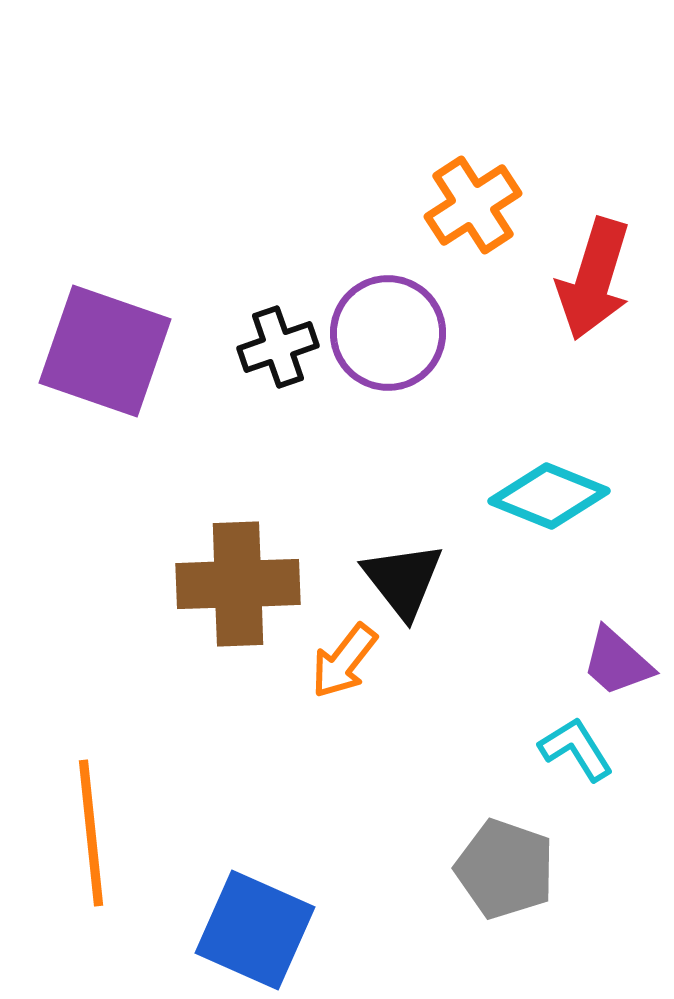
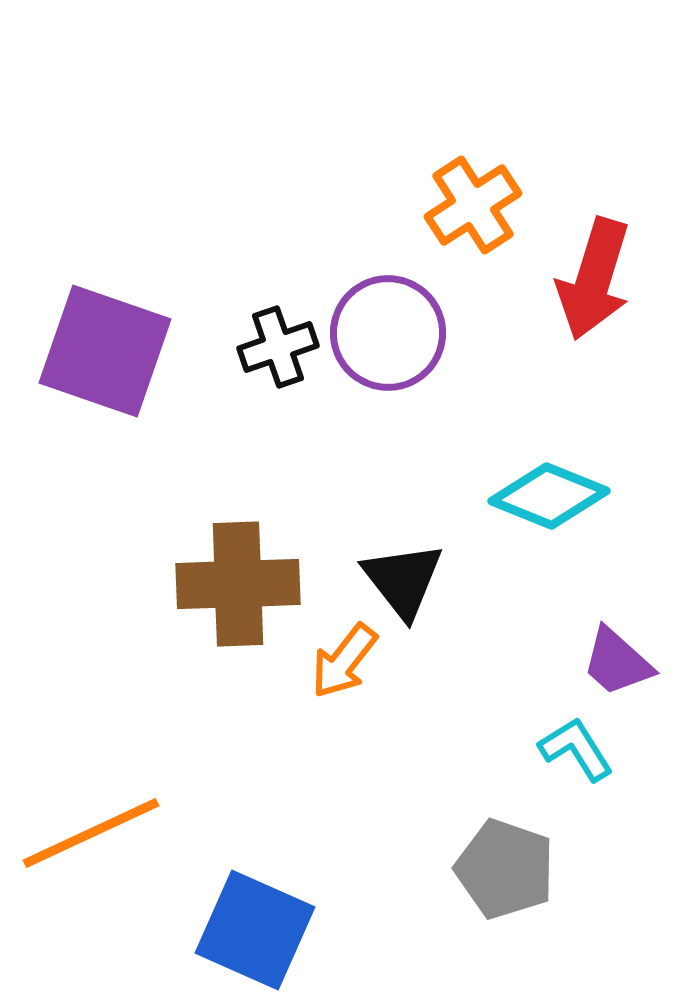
orange line: rotated 71 degrees clockwise
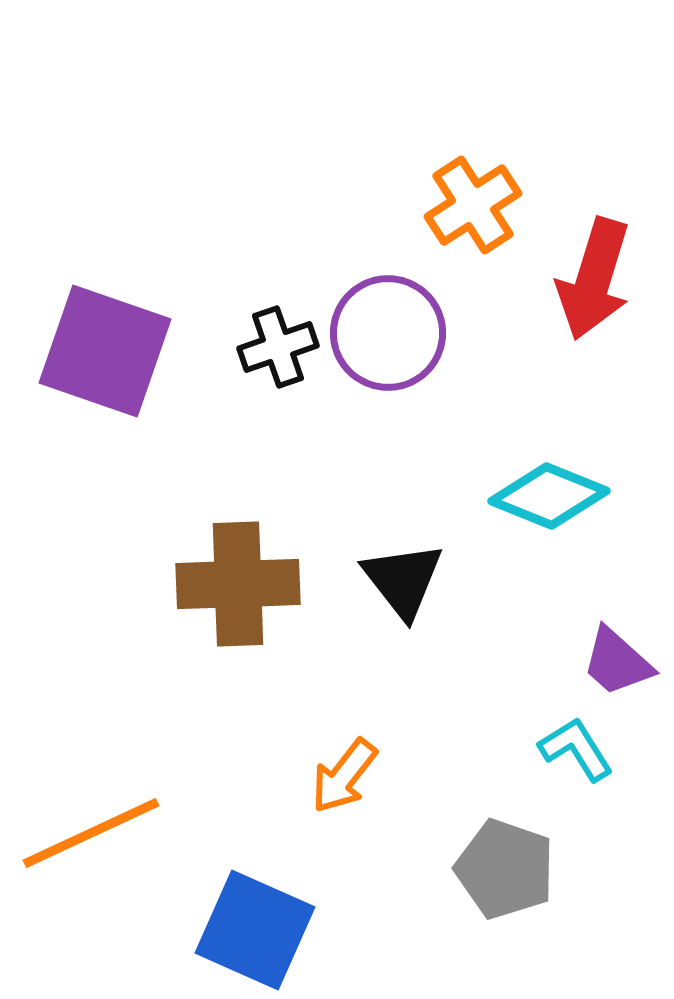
orange arrow: moved 115 px down
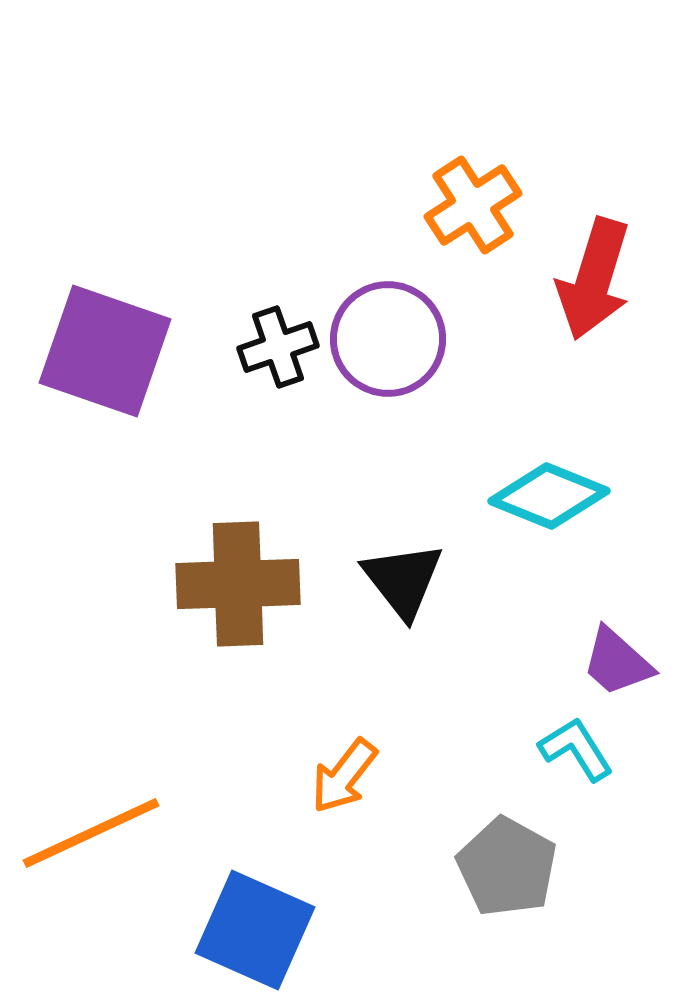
purple circle: moved 6 px down
gray pentagon: moved 2 px right, 2 px up; rotated 10 degrees clockwise
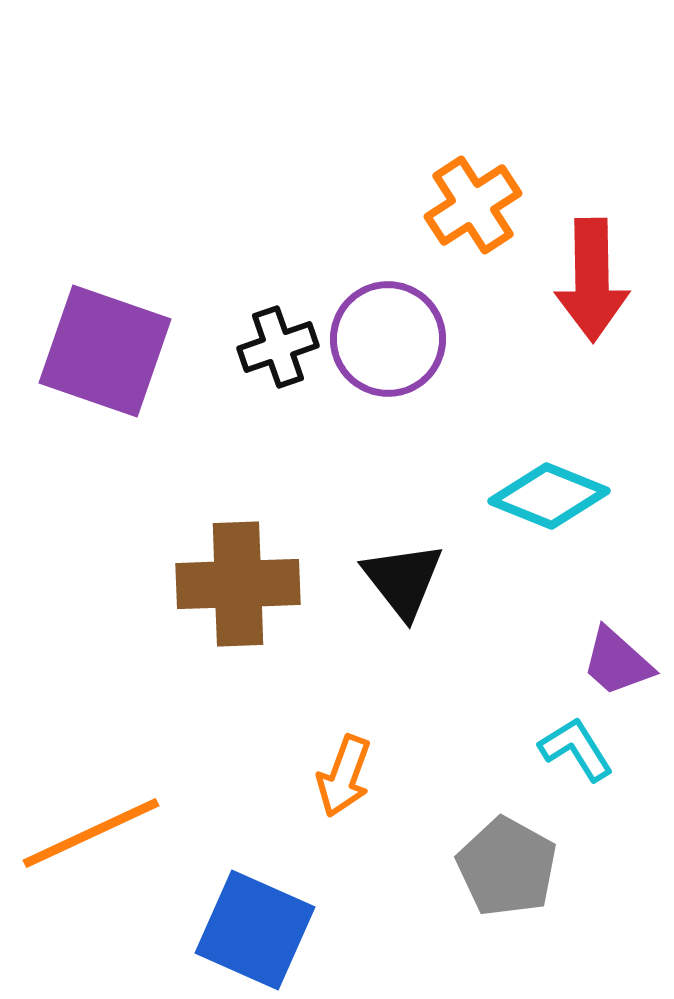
red arrow: moved 2 px left, 1 px down; rotated 18 degrees counterclockwise
orange arrow: rotated 18 degrees counterclockwise
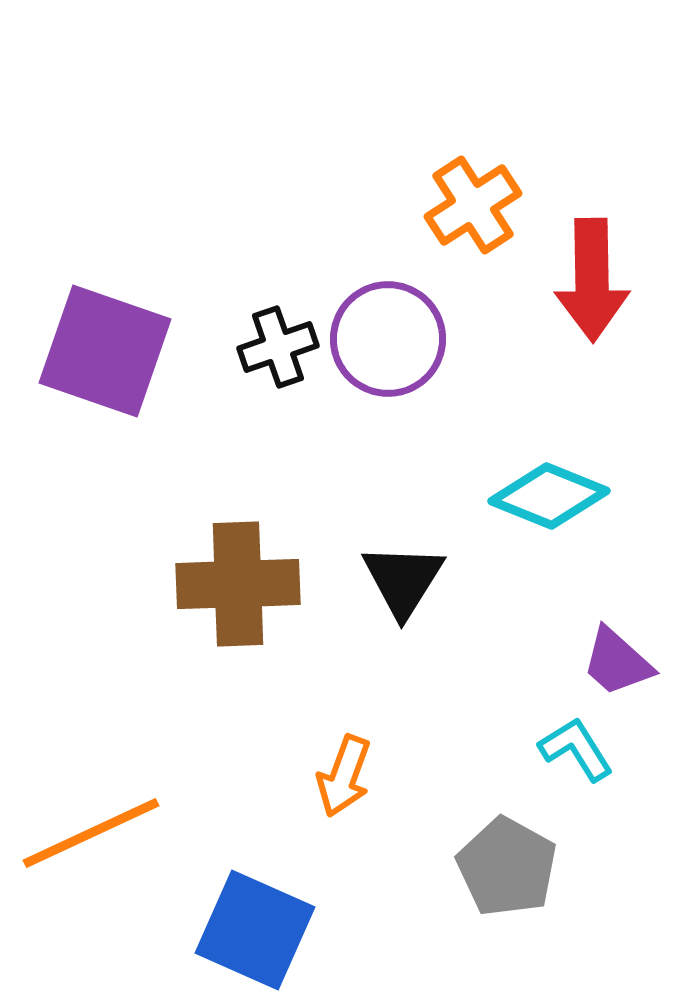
black triangle: rotated 10 degrees clockwise
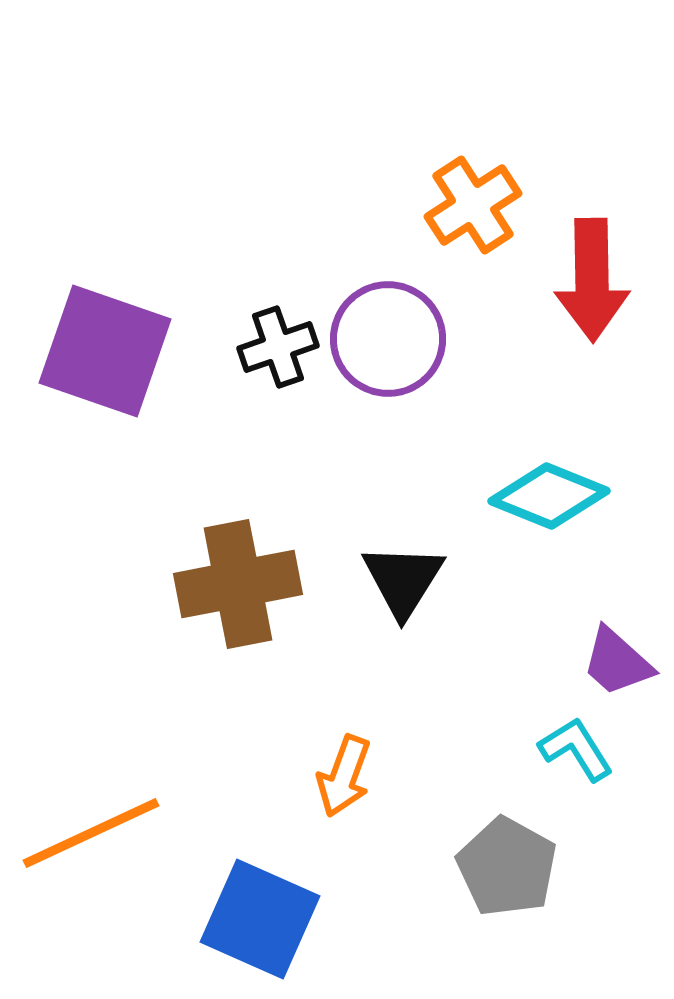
brown cross: rotated 9 degrees counterclockwise
blue square: moved 5 px right, 11 px up
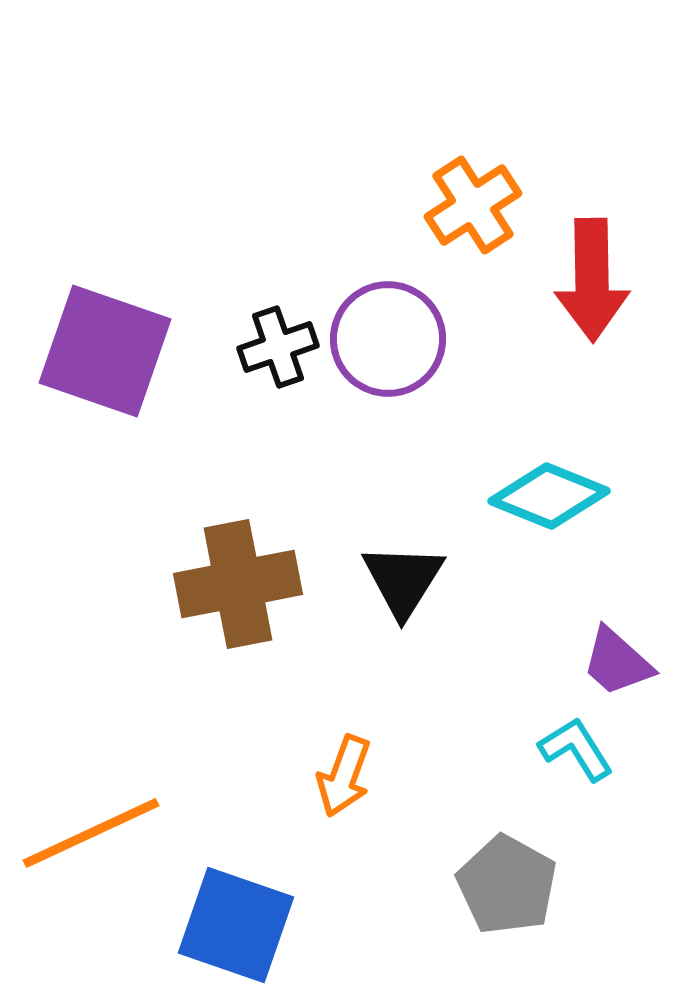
gray pentagon: moved 18 px down
blue square: moved 24 px left, 6 px down; rotated 5 degrees counterclockwise
